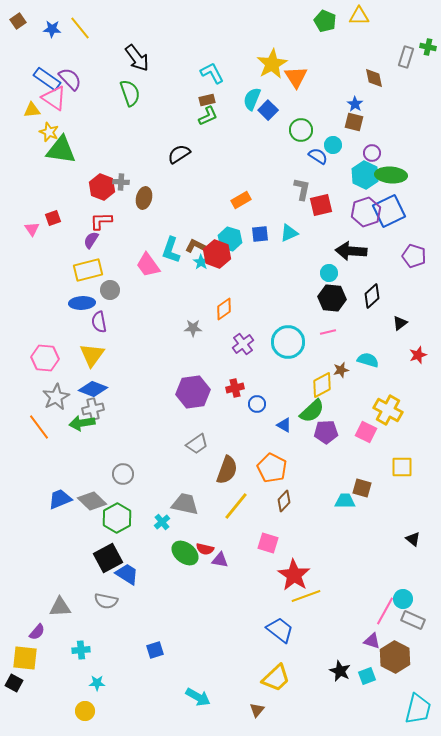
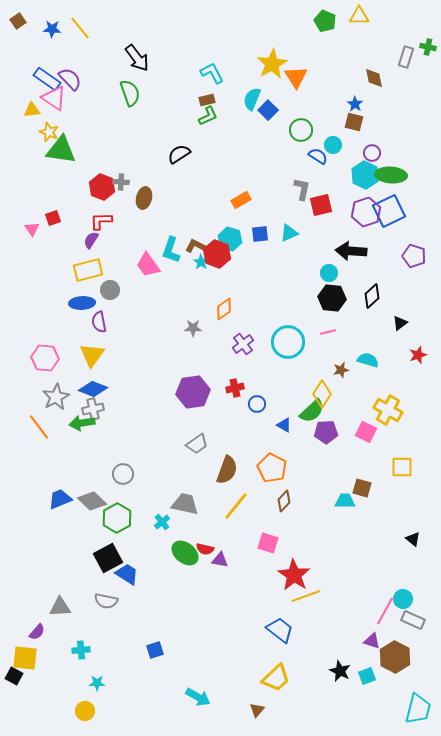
yellow diamond at (322, 385): moved 9 px down; rotated 28 degrees counterclockwise
black square at (14, 683): moved 7 px up
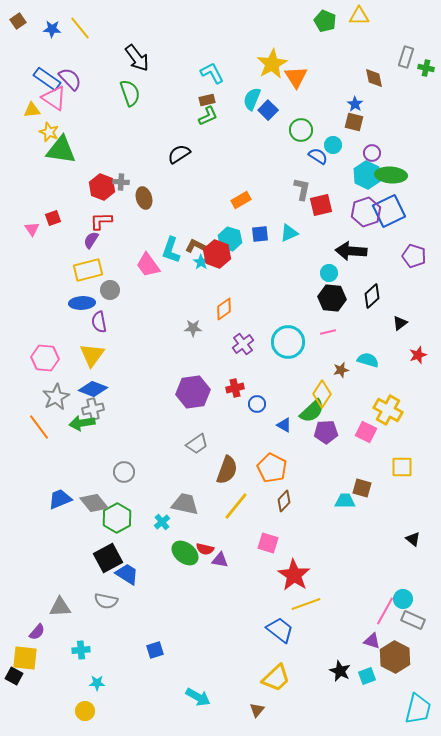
green cross at (428, 47): moved 2 px left, 21 px down
cyan hexagon at (365, 175): moved 2 px right
brown ellipse at (144, 198): rotated 30 degrees counterclockwise
gray circle at (123, 474): moved 1 px right, 2 px up
gray diamond at (92, 501): moved 2 px right, 2 px down; rotated 8 degrees clockwise
yellow line at (306, 596): moved 8 px down
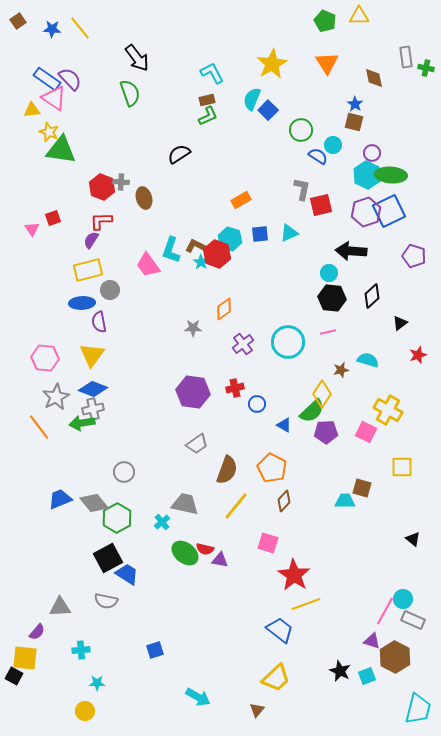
gray rectangle at (406, 57): rotated 25 degrees counterclockwise
orange triangle at (296, 77): moved 31 px right, 14 px up
purple hexagon at (193, 392): rotated 16 degrees clockwise
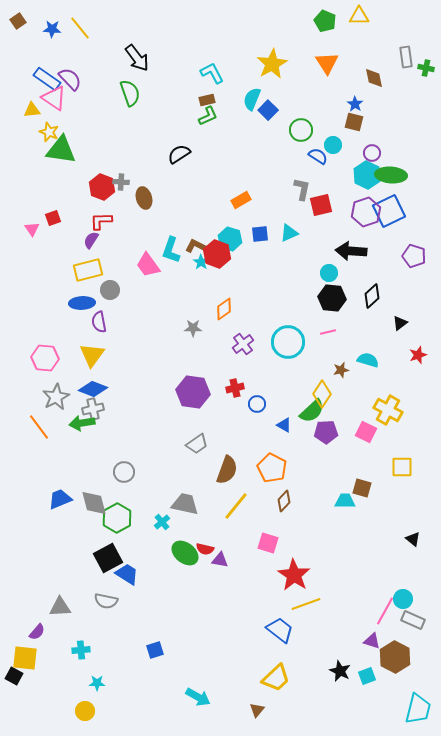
gray diamond at (94, 503): rotated 24 degrees clockwise
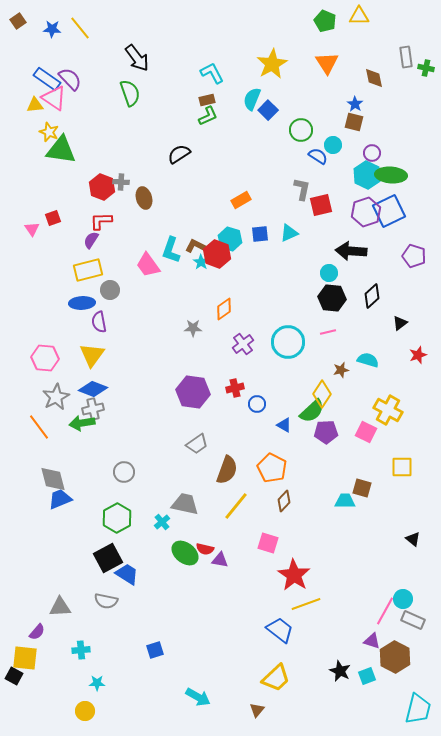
yellow triangle at (32, 110): moved 3 px right, 5 px up
gray diamond at (94, 503): moved 41 px left, 24 px up
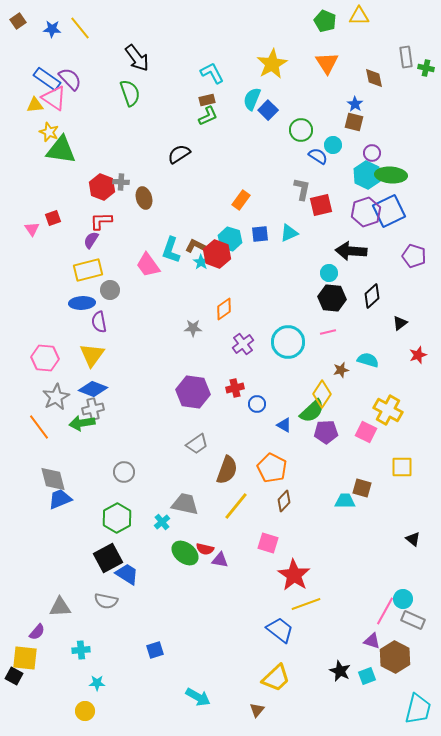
orange rectangle at (241, 200): rotated 24 degrees counterclockwise
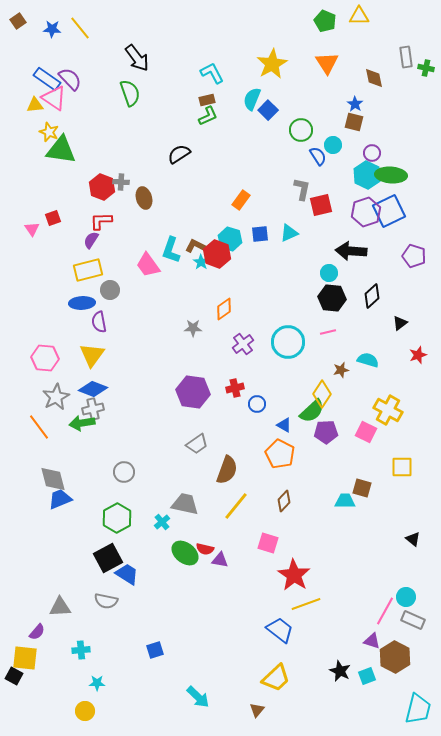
blue semicircle at (318, 156): rotated 24 degrees clockwise
orange pentagon at (272, 468): moved 8 px right, 14 px up
cyan circle at (403, 599): moved 3 px right, 2 px up
cyan arrow at (198, 697): rotated 15 degrees clockwise
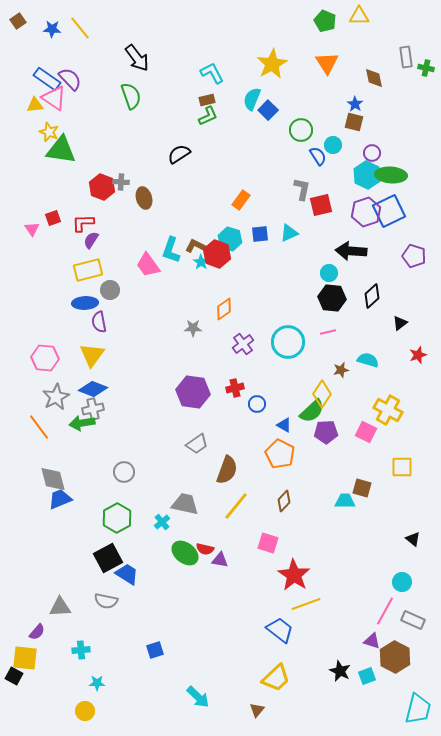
green semicircle at (130, 93): moved 1 px right, 3 px down
red L-shape at (101, 221): moved 18 px left, 2 px down
blue ellipse at (82, 303): moved 3 px right
cyan circle at (406, 597): moved 4 px left, 15 px up
